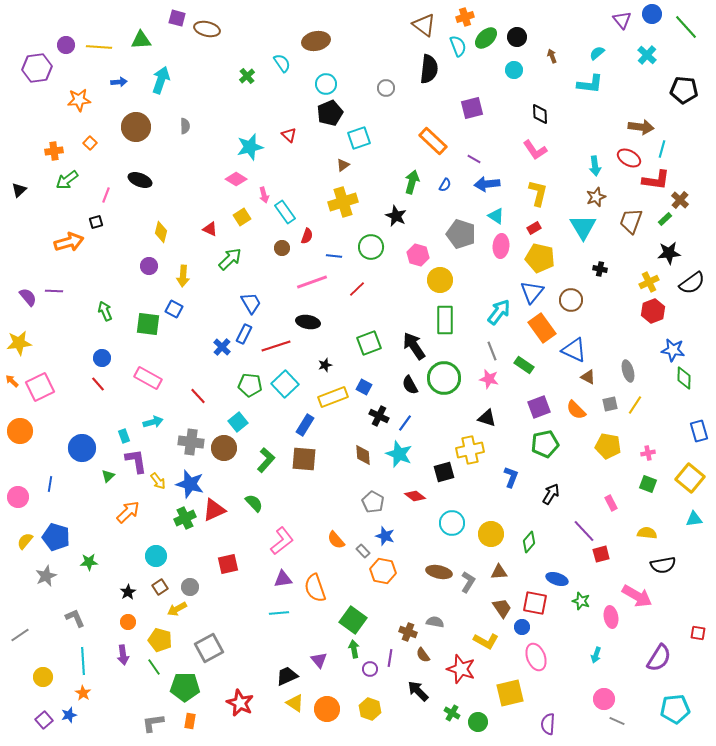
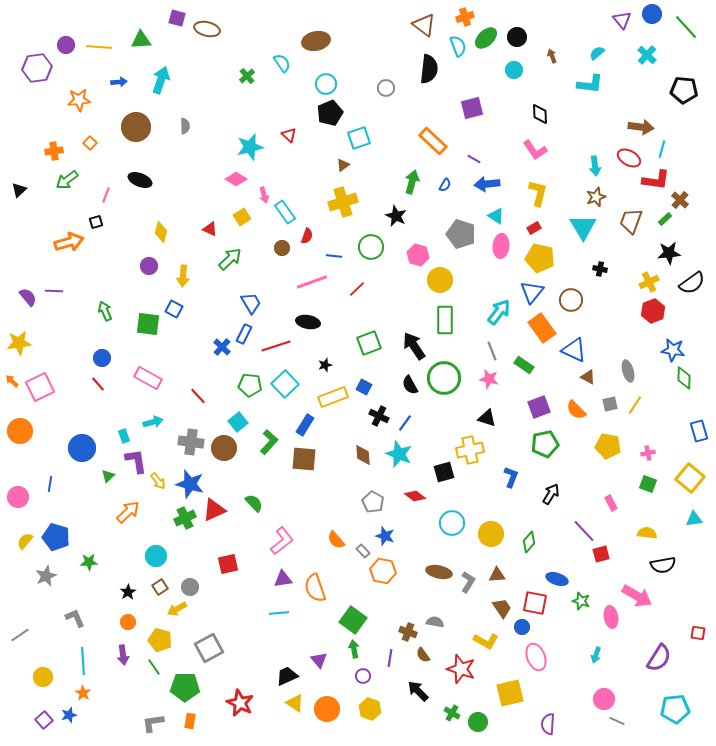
green L-shape at (266, 460): moved 3 px right, 18 px up
brown triangle at (499, 572): moved 2 px left, 3 px down
purple circle at (370, 669): moved 7 px left, 7 px down
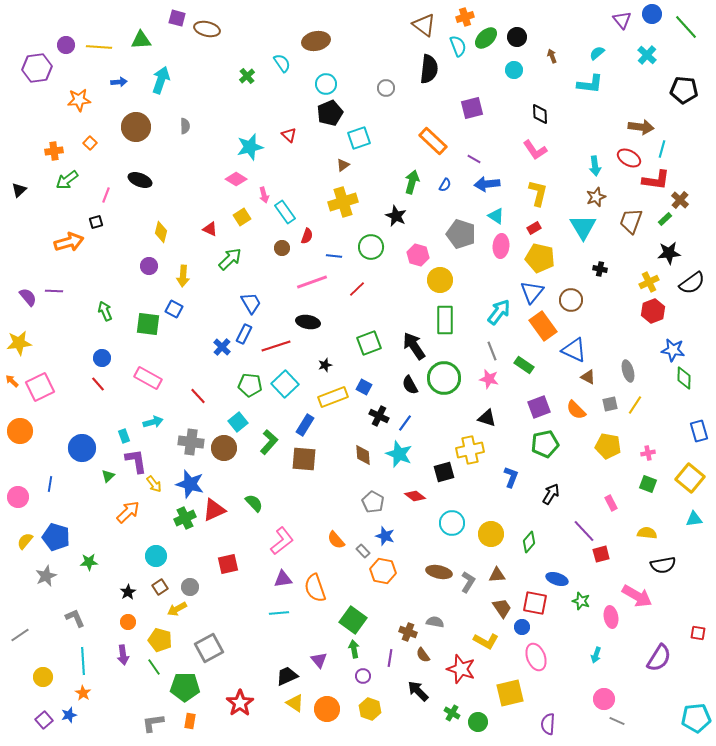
orange rectangle at (542, 328): moved 1 px right, 2 px up
yellow arrow at (158, 481): moved 4 px left, 3 px down
red star at (240, 703): rotated 12 degrees clockwise
cyan pentagon at (675, 709): moved 21 px right, 9 px down
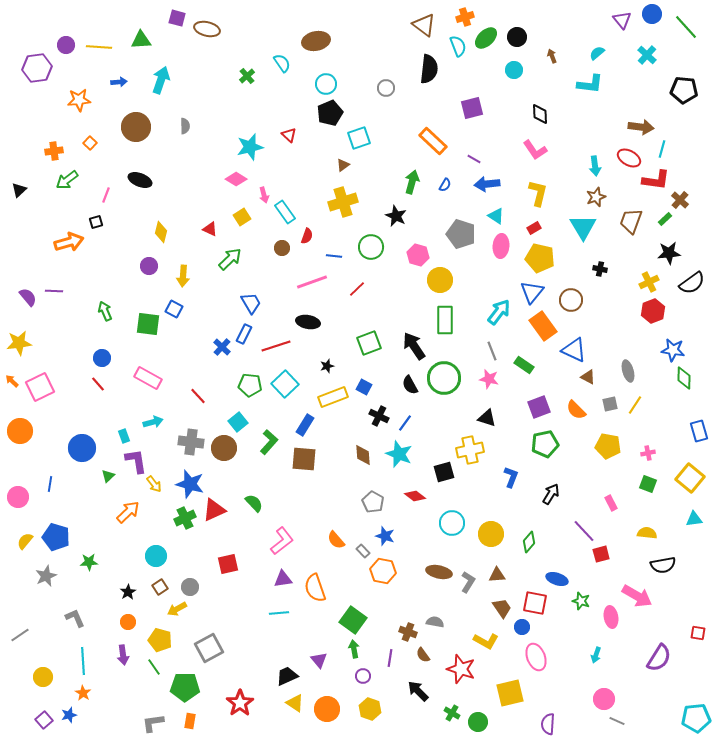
black star at (325, 365): moved 2 px right, 1 px down
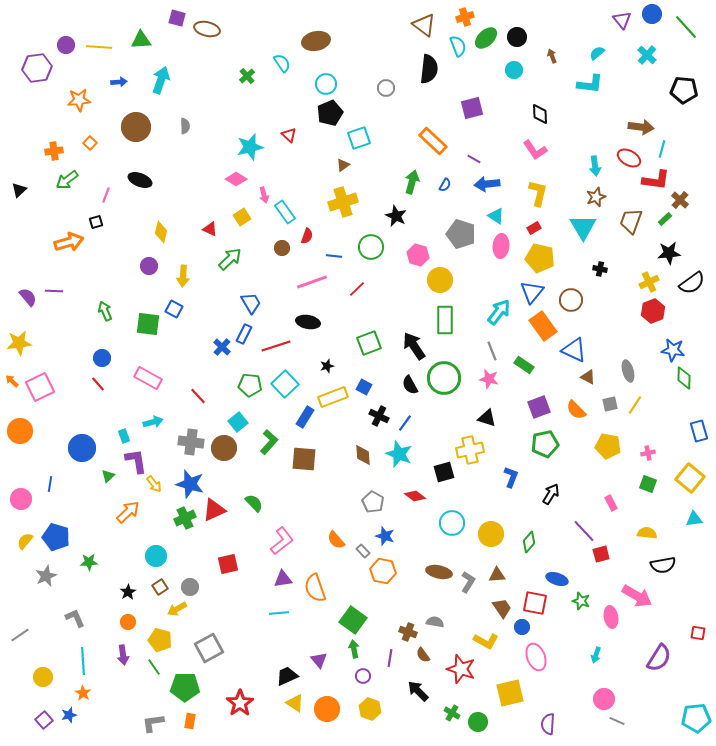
blue rectangle at (305, 425): moved 8 px up
pink circle at (18, 497): moved 3 px right, 2 px down
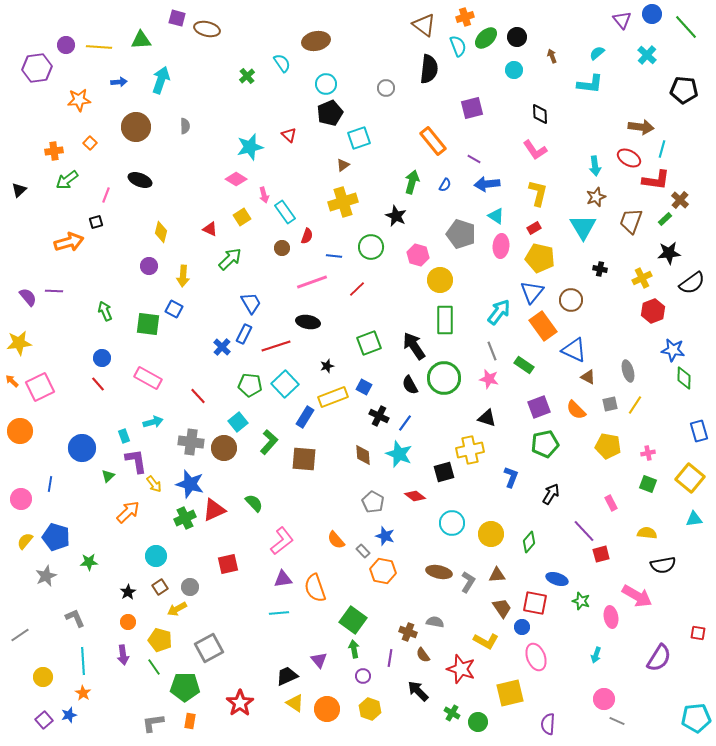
orange rectangle at (433, 141): rotated 8 degrees clockwise
yellow cross at (649, 282): moved 7 px left, 4 px up
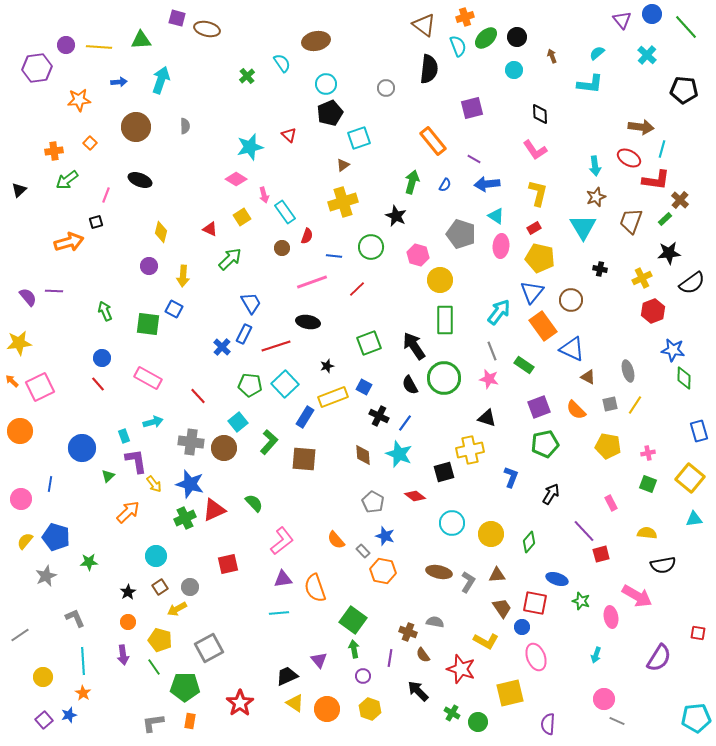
blue triangle at (574, 350): moved 2 px left, 1 px up
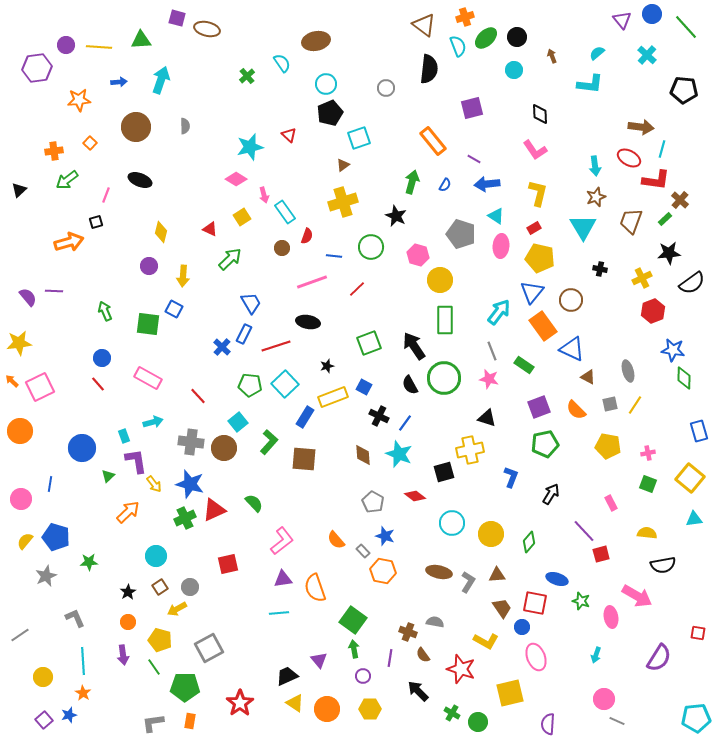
yellow hexagon at (370, 709): rotated 20 degrees counterclockwise
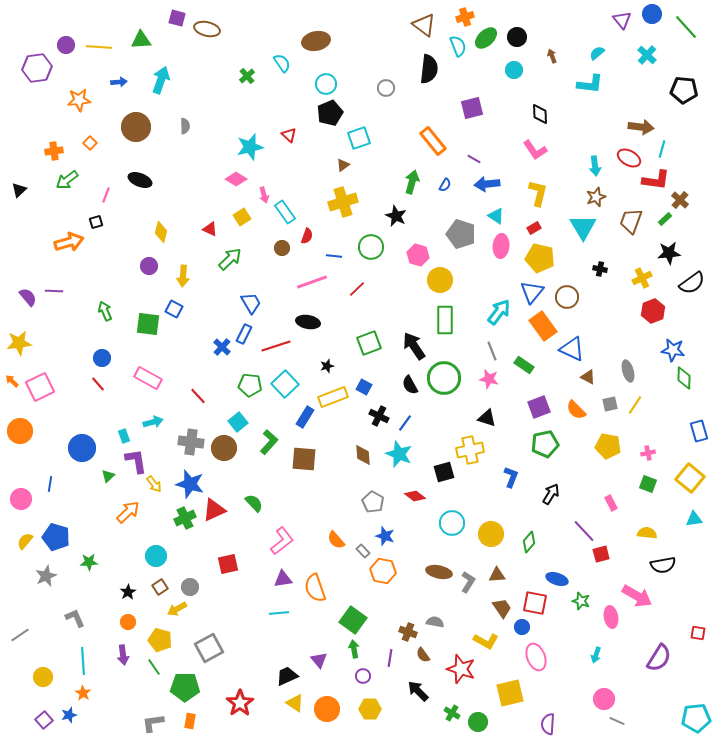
brown circle at (571, 300): moved 4 px left, 3 px up
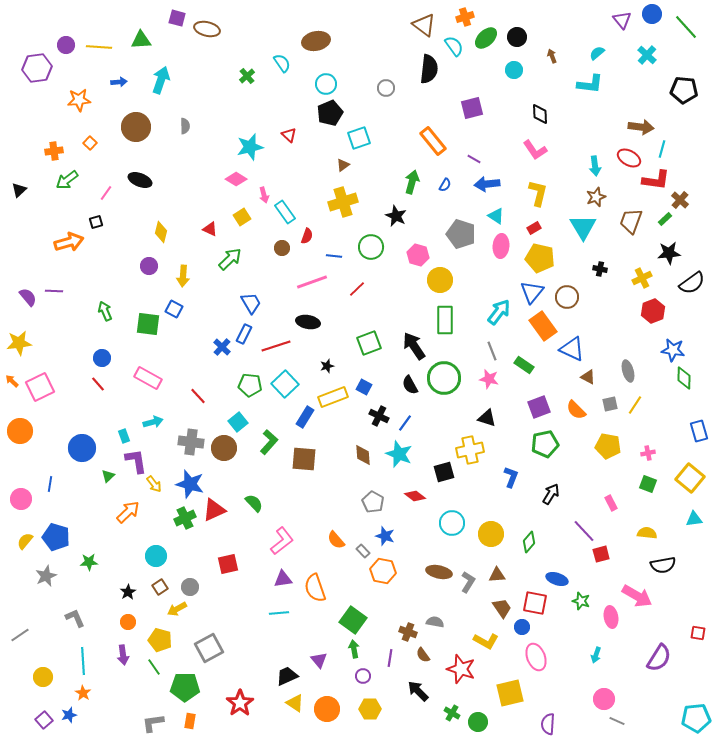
cyan semicircle at (458, 46): moved 4 px left; rotated 15 degrees counterclockwise
pink line at (106, 195): moved 2 px up; rotated 14 degrees clockwise
